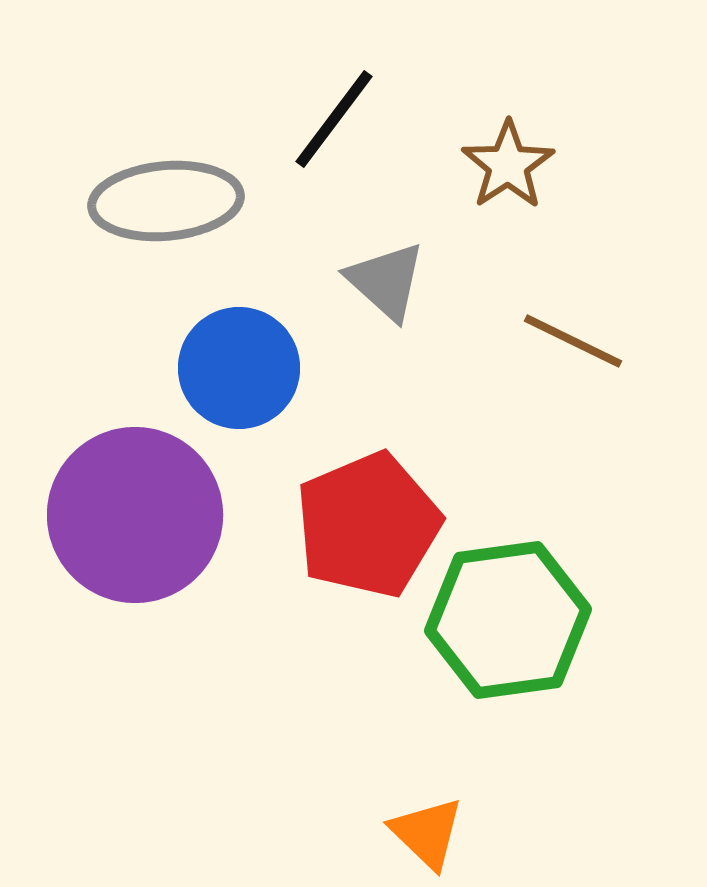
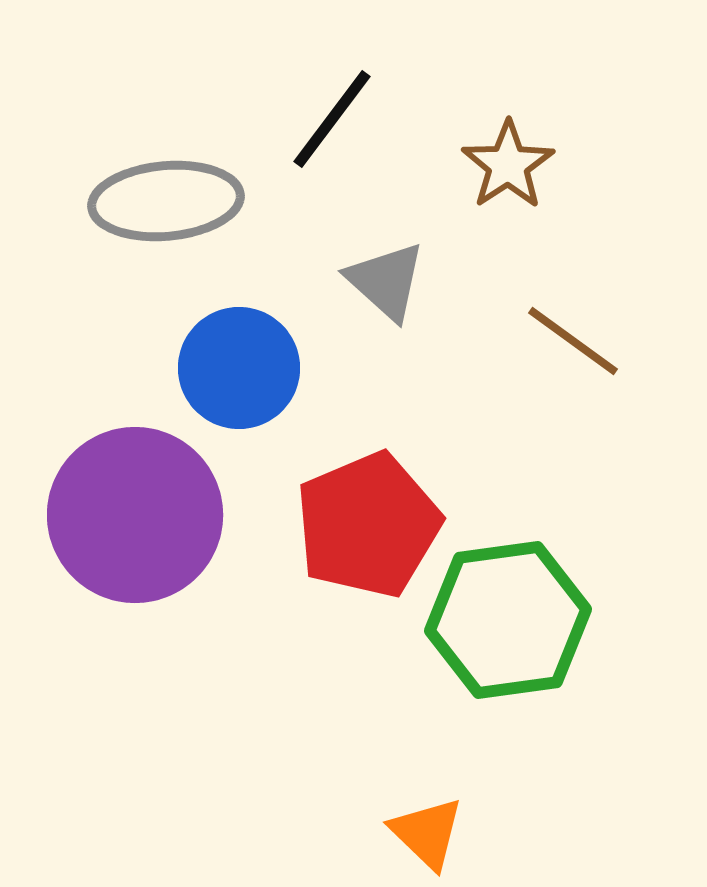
black line: moved 2 px left
brown line: rotated 10 degrees clockwise
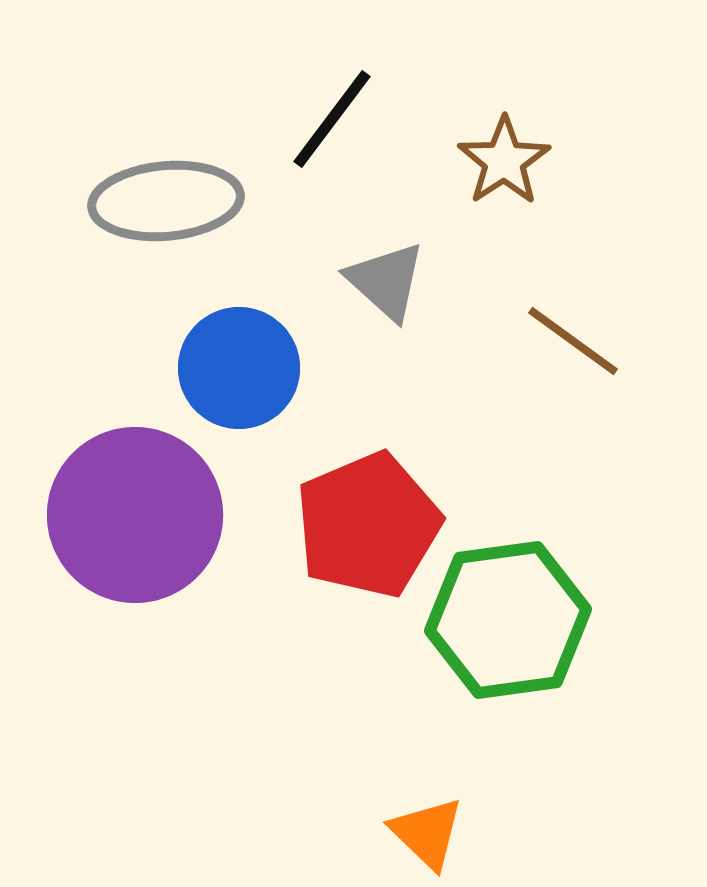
brown star: moved 4 px left, 4 px up
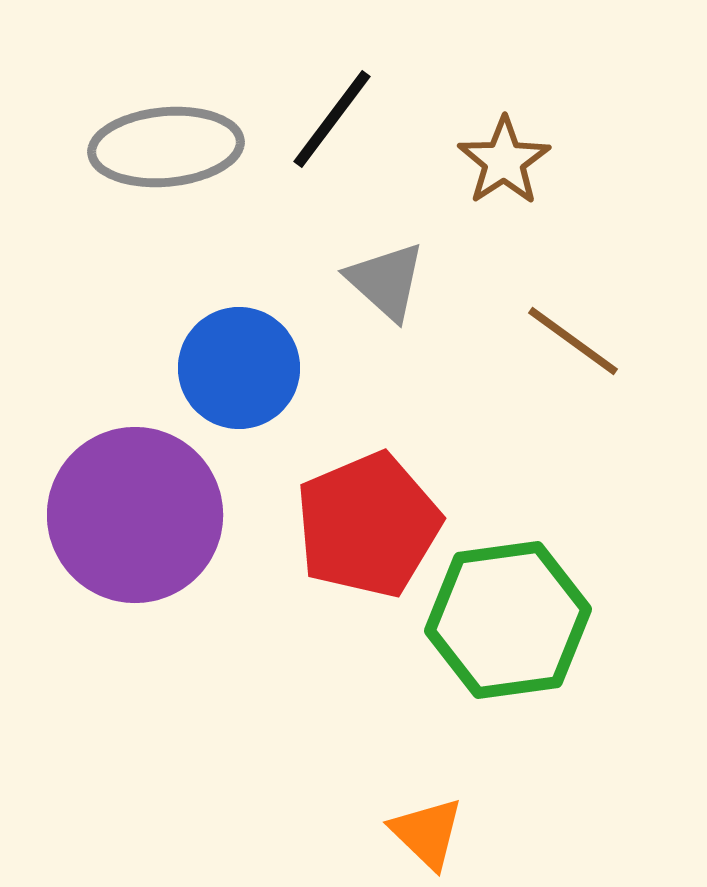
gray ellipse: moved 54 px up
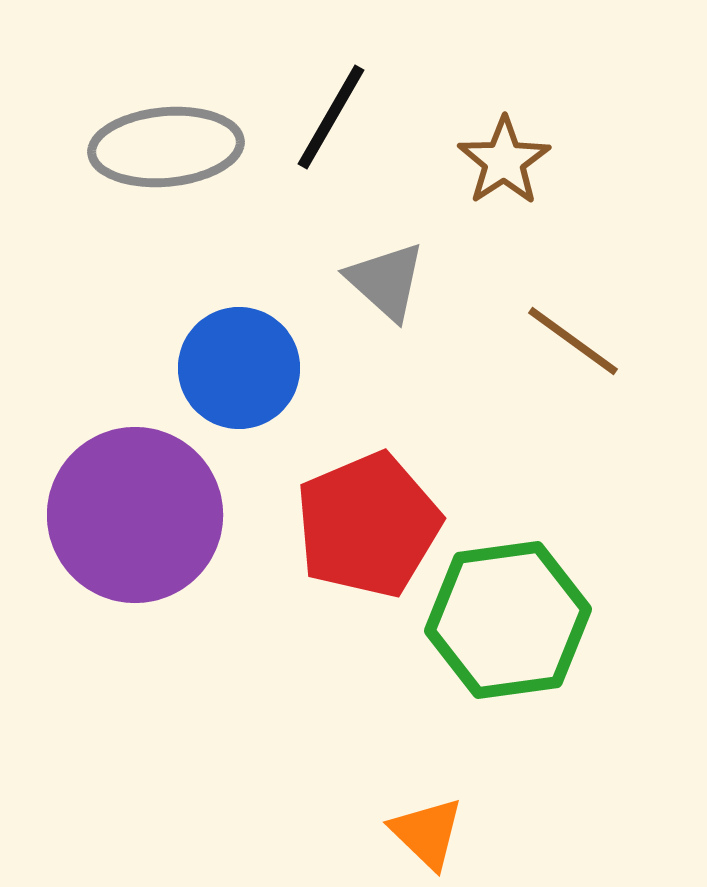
black line: moved 1 px left, 2 px up; rotated 7 degrees counterclockwise
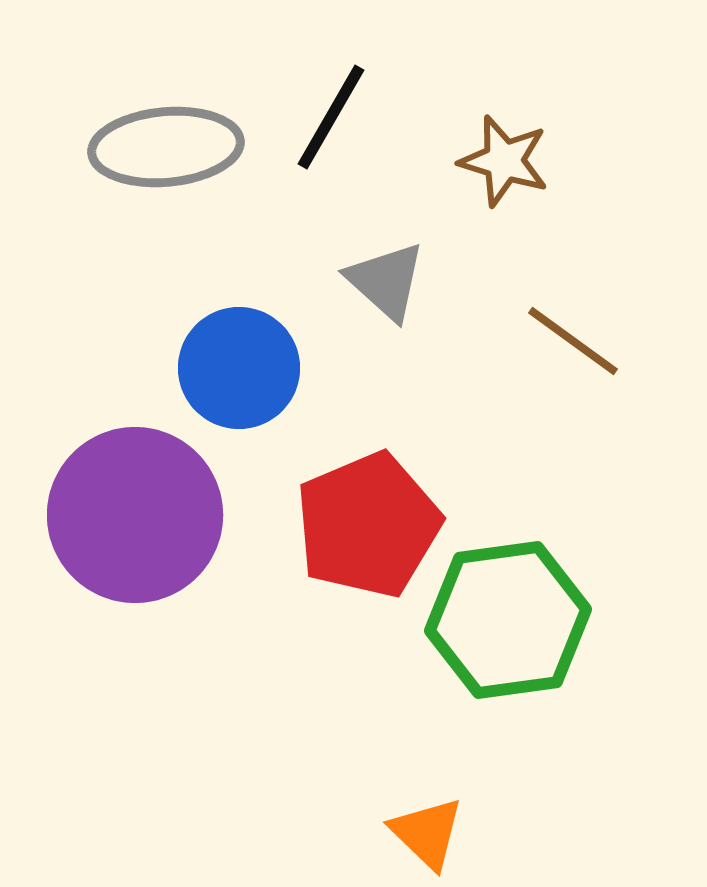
brown star: rotated 22 degrees counterclockwise
